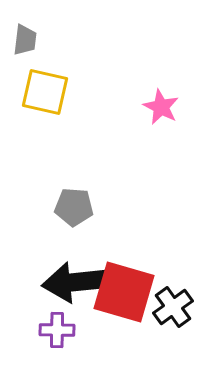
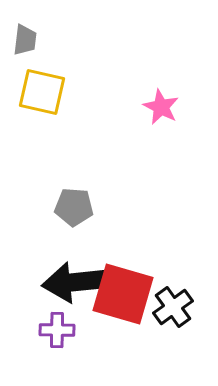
yellow square: moved 3 px left
red square: moved 1 px left, 2 px down
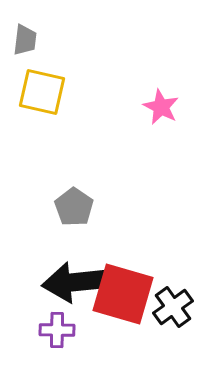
gray pentagon: rotated 30 degrees clockwise
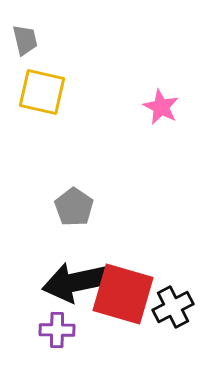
gray trapezoid: rotated 20 degrees counterclockwise
black arrow: rotated 6 degrees counterclockwise
black cross: rotated 9 degrees clockwise
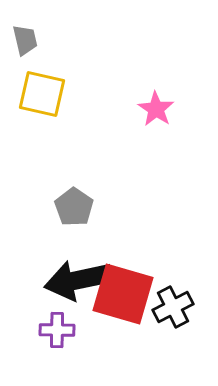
yellow square: moved 2 px down
pink star: moved 5 px left, 2 px down; rotated 6 degrees clockwise
black arrow: moved 2 px right, 2 px up
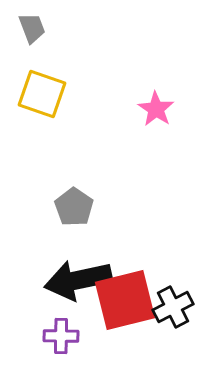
gray trapezoid: moved 7 px right, 12 px up; rotated 8 degrees counterclockwise
yellow square: rotated 6 degrees clockwise
red square: moved 2 px right, 6 px down; rotated 30 degrees counterclockwise
purple cross: moved 4 px right, 6 px down
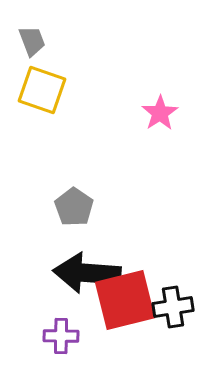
gray trapezoid: moved 13 px down
yellow square: moved 4 px up
pink star: moved 4 px right, 4 px down; rotated 6 degrees clockwise
black arrow: moved 9 px right, 7 px up; rotated 16 degrees clockwise
black cross: rotated 18 degrees clockwise
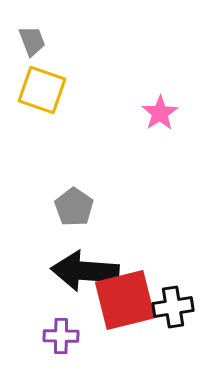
black arrow: moved 2 px left, 2 px up
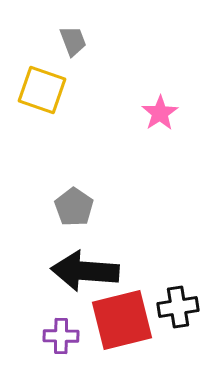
gray trapezoid: moved 41 px right
red square: moved 3 px left, 20 px down
black cross: moved 5 px right
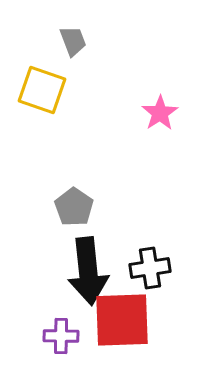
black arrow: moved 3 px right; rotated 100 degrees counterclockwise
black cross: moved 28 px left, 39 px up
red square: rotated 12 degrees clockwise
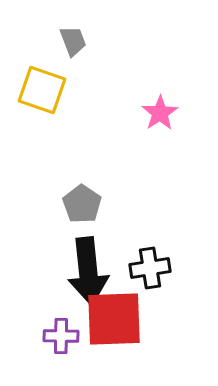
gray pentagon: moved 8 px right, 3 px up
red square: moved 8 px left, 1 px up
